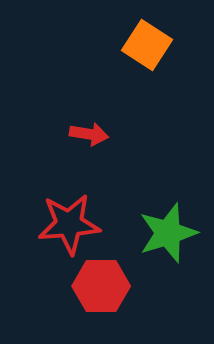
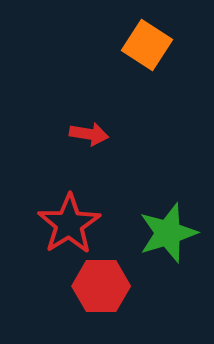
red star: rotated 28 degrees counterclockwise
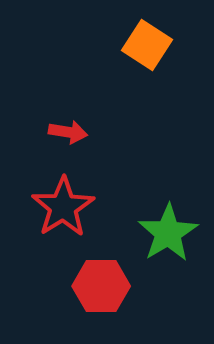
red arrow: moved 21 px left, 2 px up
red star: moved 6 px left, 17 px up
green star: rotated 14 degrees counterclockwise
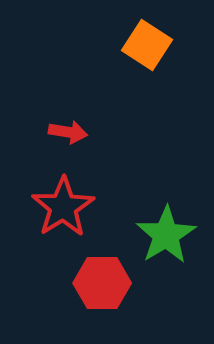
green star: moved 2 px left, 2 px down
red hexagon: moved 1 px right, 3 px up
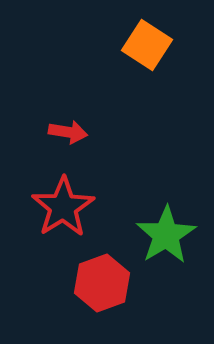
red hexagon: rotated 20 degrees counterclockwise
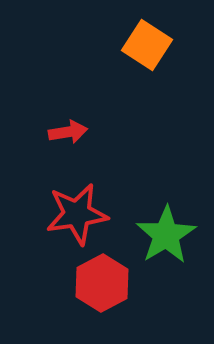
red arrow: rotated 18 degrees counterclockwise
red star: moved 14 px right, 7 px down; rotated 24 degrees clockwise
red hexagon: rotated 8 degrees counterclockwise
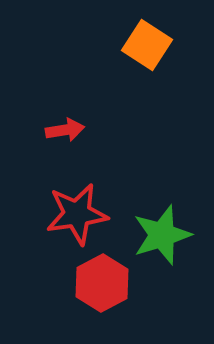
red arrow: moved 3 px left, 2 px up
green star: moved 4 px left; rotated 14 degrees clockwise
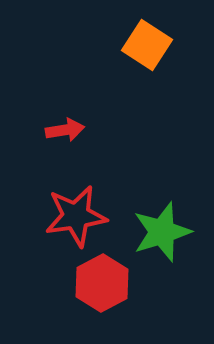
red star: moved 1 px left, 2 px down
green star: moved 3 px up
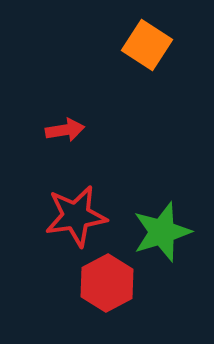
red hexagon: moved 5 px right
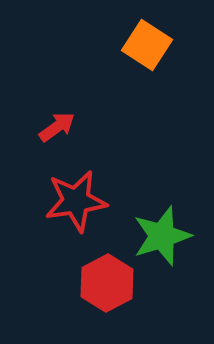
red arrow: moved 8 px left, 3 px up; rotated 27 degrees counterclockwise
red star: moved 15 px up
green star: moved 4 px down
